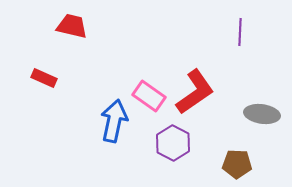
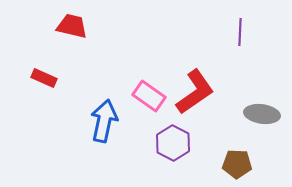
blue arrow: moved 10 px left
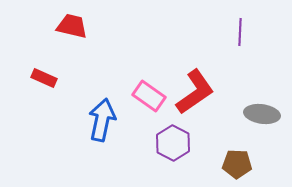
blue arrow: moved 2 px left, 1 px up
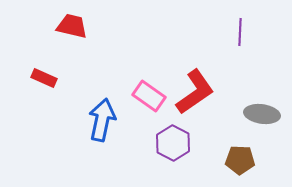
brown pentagon: moved 3 px right, 4 px up
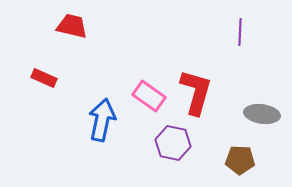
red L-shape: moved 1 px right; rotated 39 degrees counterclockwise
purple hexagon: rotated 16 degrees counterclockwise
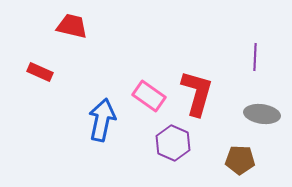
purple line: moved 15 px right, 25 px down
red rectangle: moved 4 px left, 6 px up
red L-shape: moved 1 px right, 1 px down
purple hexagon: rotated 12 degrees clockwise
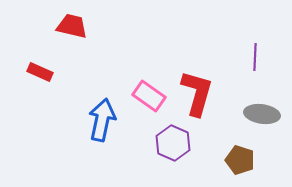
brown pentagon: rotated 16 degrees clockwise
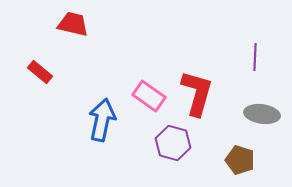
red trapezoid: moved 1 px right, 2 px up
red rectangle: rotated 15 degrees clockwise
purple hexagon: rotated 8 degrees counterclockwise
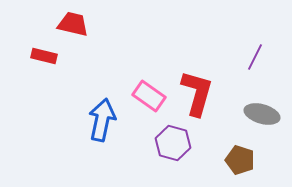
purple line: rotated 24 degrees clockwise
red rectangle: moved 4 px right, 16 px up; rotated 25 degrees counterclockwise
gray ellipse: rotated 8 degrees clockwise
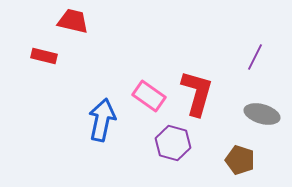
red trapezoid: moved 3 px up
